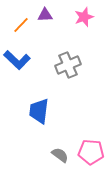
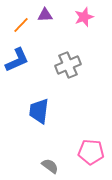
blue L-shape: rotated 68 degrees counterclockwise
gray semicircle: moved 10 px left, 11 px down
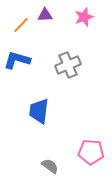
blue L-shape: rotated 140 degrees counterclockwise
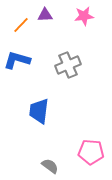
pink star: moved 1 px up; rotated 12 degrees clockwise
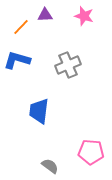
pink star: rotated 24 degrees clockwise
orange line: moved 2 px down
